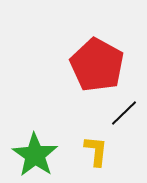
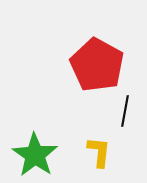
black line: moved 1 px right, 2 px up; rotated 36 degrees counterclockwise
yellow L-shape: moved 3 px right, 1 px down
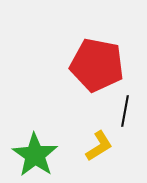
red pentagon: rotated 18 degrees counterclockwise
yellow L-shape: moved 6 px up; rotated 52 degrees clockwise
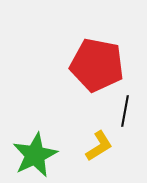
green star: rotated 12 degrees clockwise
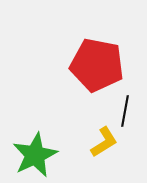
yellow L-shape: moved 5 px right, 4 px up
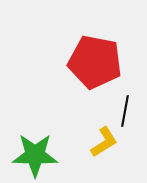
red pentagon: moved 2 px left, 3 px up
green star: rotated 27 degrees clockwise
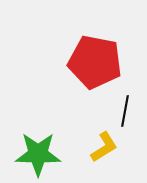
yellow L-shape: moved 5 px down
green star: moved 3 px right, 1 px up
